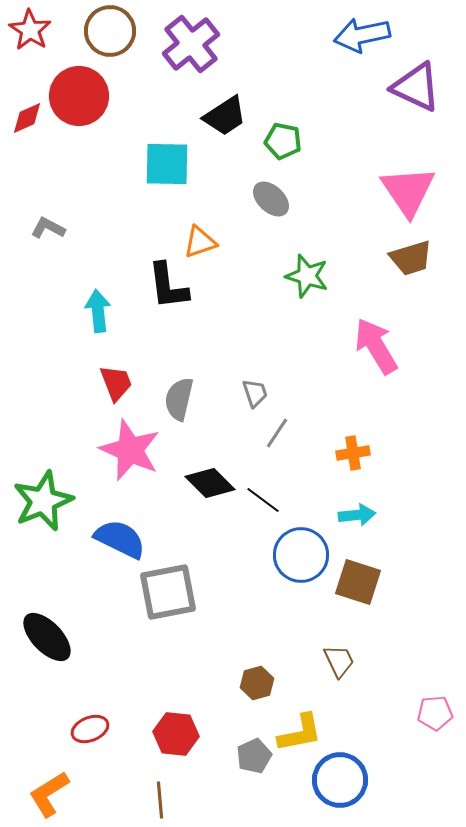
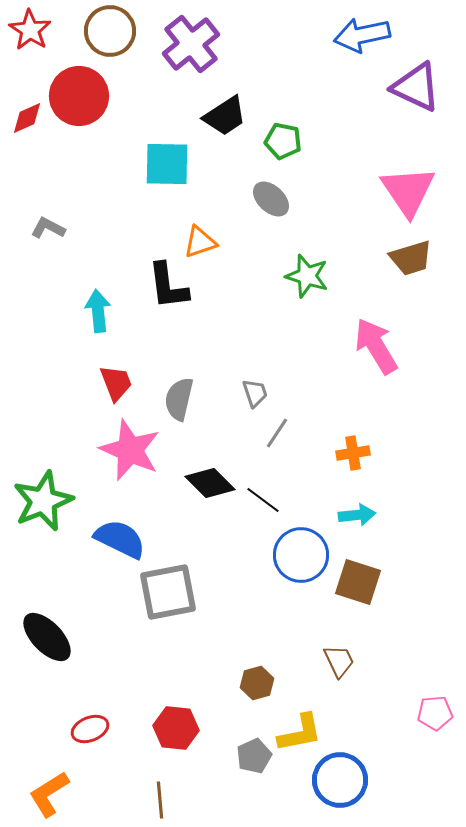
red hexagon at (176, 734): moved 6 px up
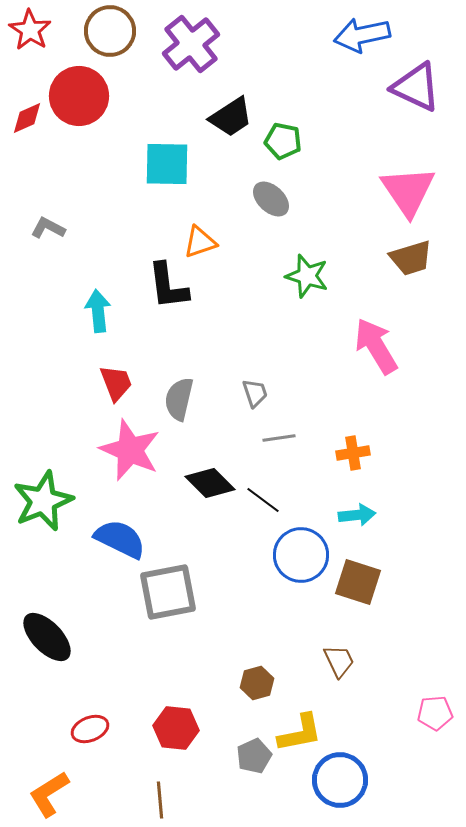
black trapezoid at (225, 116): moved 6 px right, 1 px down
gray line at (277, 433): moved 2 px right, 5 px down; rotated 48 degrees clockwise
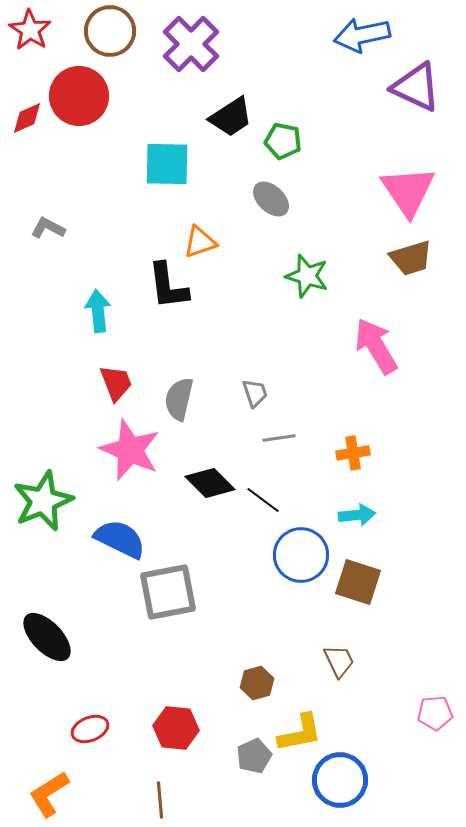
purple cross at (191, 44): rotated 6 degrees counterclockwise
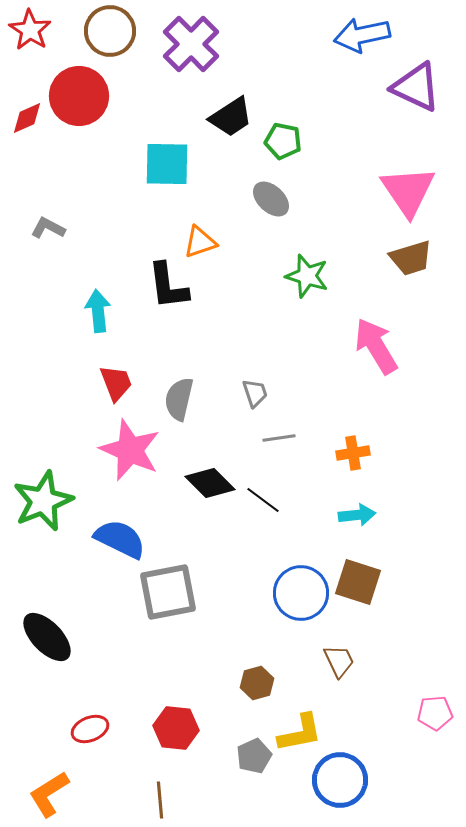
blue circle at (301, 555): moved 38 px down
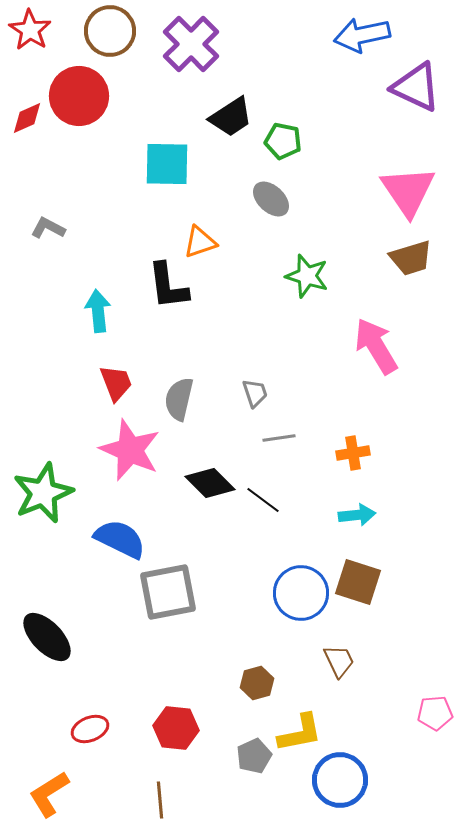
green star at (43, 501): moved 8 px up
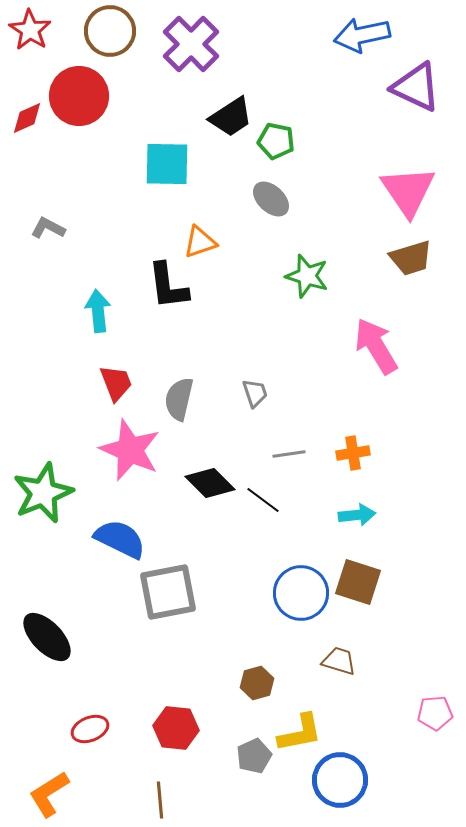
green pentagon at (283, 141): moved 7 px left
gray line at (279, 438): moved 10 px right, 16 px down
brown trapezoid at (339, 661): rotated 48 degrees counterclockwise
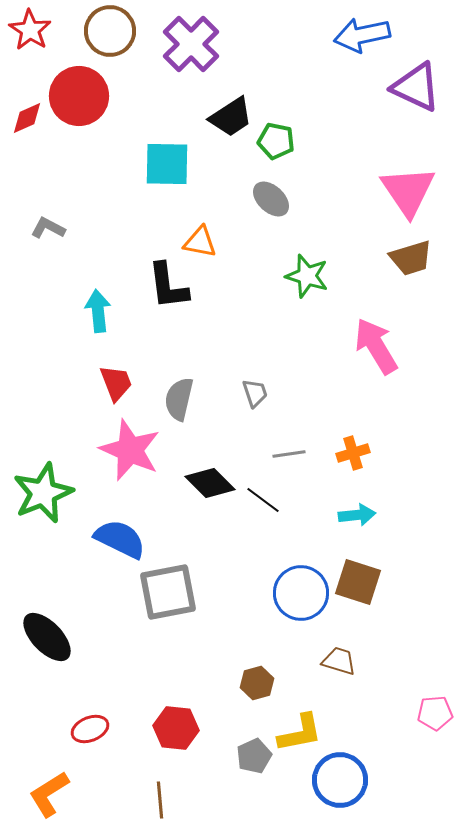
orange triangle at (200, 242): rotated 30 degrees clockwise
orange cross at (353, 453): rotated 8 degrees counterclockwise
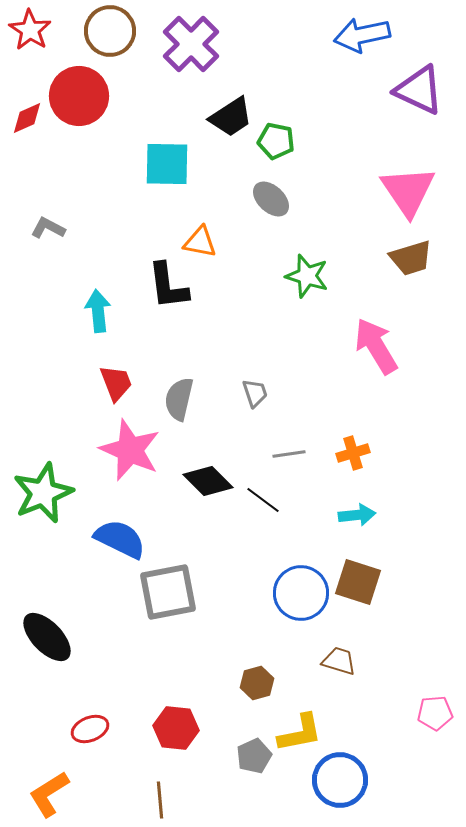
purple triangle at (416, 87): moved 3 px right, 3 px down
black diamond at (210, 483): moved 2 px left, 2 px up
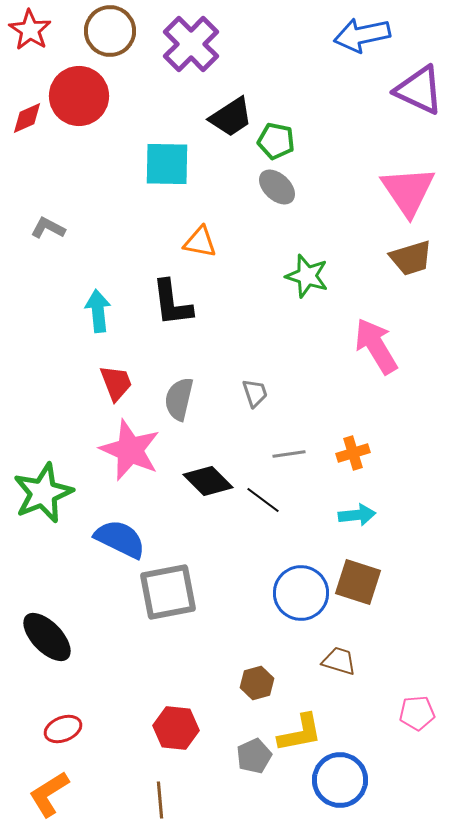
gray ellipse at (271, 199): moved 6 px right, 12 px up
black L-shape at (168, 286): moved 4 px right, 17 px down
pink pentagon at (435, 713): moved 18 px left
red ellipse at (90, 729): moved 27 px left
